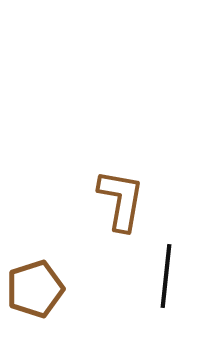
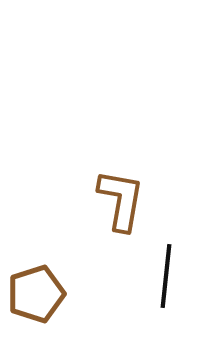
brown pentagon: moved 1 px right, 5 px down
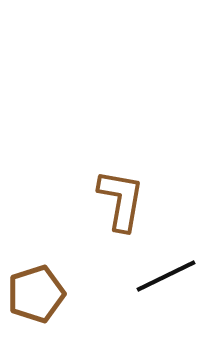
black line: rotated 58 degrees clockwise
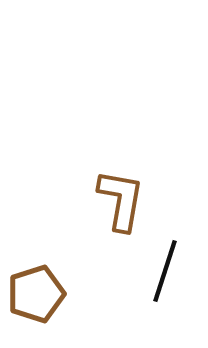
black line: moved 1 px left, 5 px up; rotated 46 degrees counterclockwise
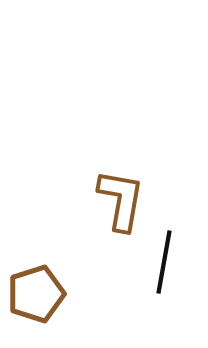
black line: moved 1 px left, 9 px up; rotated 8 degrees counterclockwise
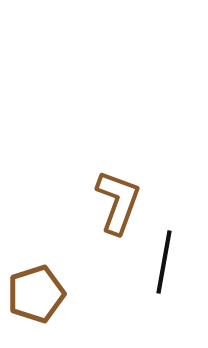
brown L-shape: moved 3 px left, 2 px down; rotated 10 degrees clockwise
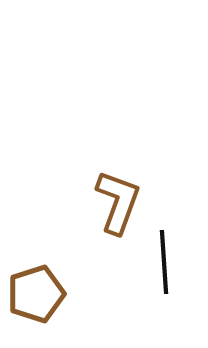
black line: rotated 14 degrees counterclockwise
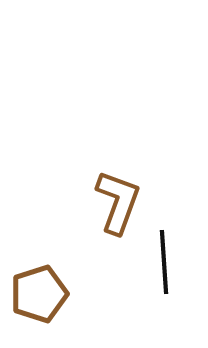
brown pentagon: moved 3 px right
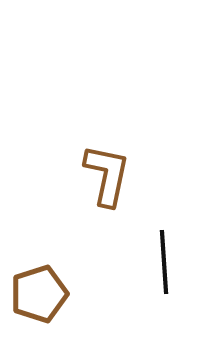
brown L-shape: moved 11 px left, 27 px up; rotated 8 degrees counterclockwise
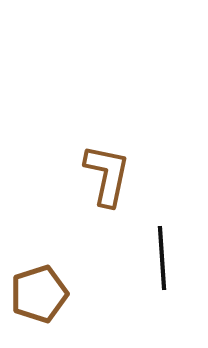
black line: moved 2 px left, 4 px up
